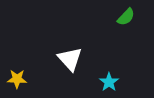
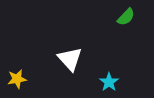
yellow star: rotated 12 degrees counterclockwise
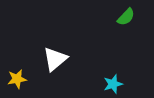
white triangle: moved 15 px left; rotated 32 degrees clockwise
cyan star: moved 4 px right, 2 px down; rotated 18 degrees clockwise
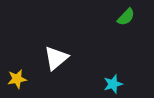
white triangle: moved 1 px right, 1 px up
